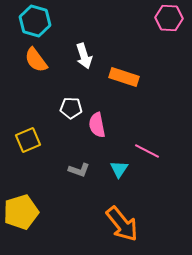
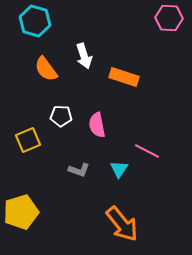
orange semicircle: moved 10 px right, 9 px down
white pentagon: moved 10 px left, 8 px down
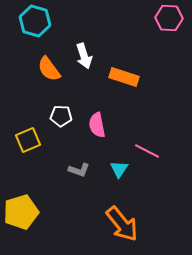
orange semicircle: moved 3 px right
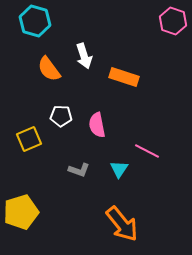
pink hexagon: moved 4 px right, 3 px down; rotated 16 degrees clockwise
yellow square: moved 1 px right, 1 px up
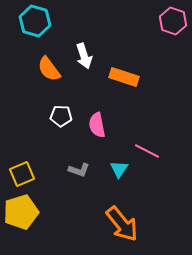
yellow square: moved 7 px left, 35 px down
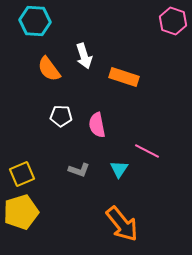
cyan hexagon: rotated 12 degrees counterclockwise
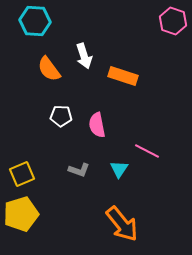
orange rectangle: moved 1 px left, 1 px up
yellow pentagon: moved 2 px down
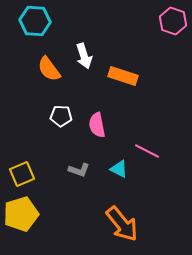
cyan triangle: rotated 36 degrees counterclockwise
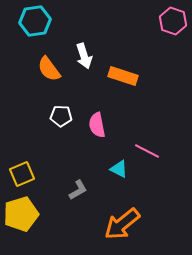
cyan hexagon: rotated 12 degrees counterclockwise
gray L-shape: moved 1 px left, 20 px down; rotated 50 degrees counterclockwise
orange arrow: rotated 90 degrees clockwise
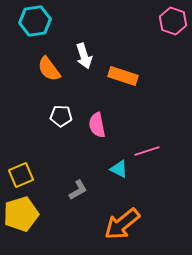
pink line: rotated 45 degrees counterclockwise
yellow square: moved 1 px left, 1 px down
